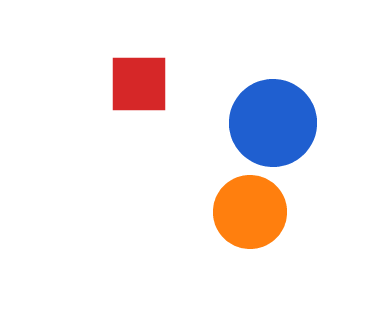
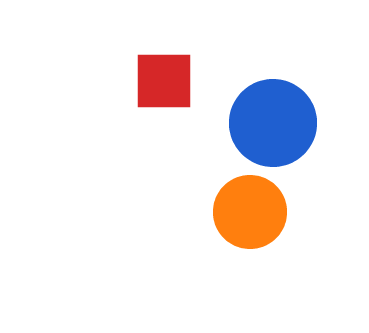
red square: moved 25 px right, 3 px up
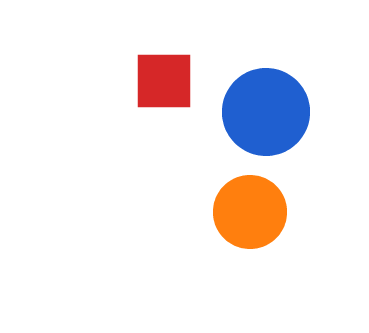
blue circle: moved 7 px left, 11 px up
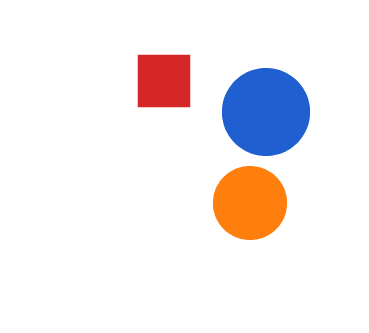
orange circle: moved 9 px up
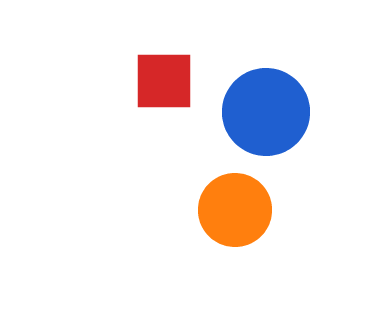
orange circle: moved 15 px left, 7 px down
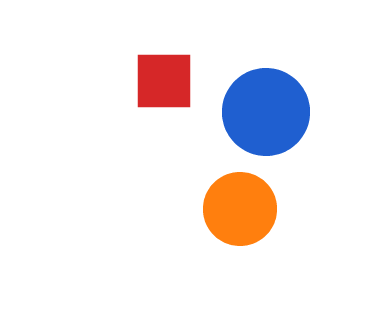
orange circle: moved 5 px right, 1 px up
